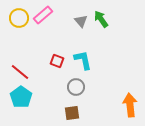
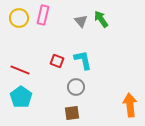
pink rectangle: rotated 36 degrees counterclockwise
red line: moved 2 px up; rotated 18 degrees counterclockwise
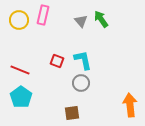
yellow circle: moved 2 px down
gray circle: moved 5 px right, 4 px up
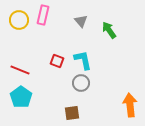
green arrow: moved 8 px right, 11 px down
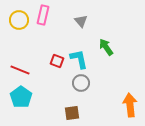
green arrow: moved 3 px left, 17 px down
cyan L-shape: moved 4 px left, 1 px up
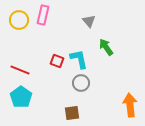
gray triangle: moved 8 px right
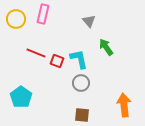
pink rectangle: moved 1 px up
yellow circle: moved 3 px left, 1 px up
red line: moved 16 px right, 17 px up
orange arrow: moved 6 px left
brown square: moved 10 px right, 2 px down; rotated 14 degrees clockwise
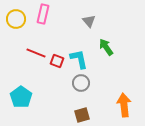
brown square: rotated 21 degrees counterclockwise
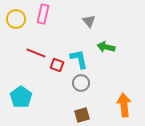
green arrow: rotated 42 degrees counterclockwise
red square: moved 4 px down
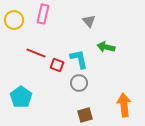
yellow circle: moved 2 px left, 1 px down
gray circle: moved 2 px left
brown square: moved 3 px right
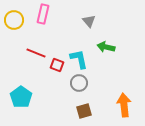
brown square: moved 1 px left, 4 px up
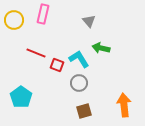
green arrow: moved 5 px left, 1 px down
cyan L-shape: rotated 20 degrees counterclockwise
